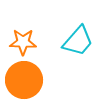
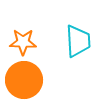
cyan trapezoid: rotated 44 degrees counterclockwise
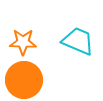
cyan trapezoid: rotated 64 degrees counterclockwise
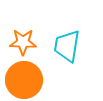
cyan trapezoid: moved 11 px left, 5 px down; rotated 104 degrees counterclockwise
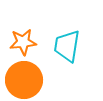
orange star: rotated 8 degrees counterclockwise
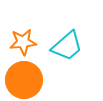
cyan trapezoid: rotated 140 degrees counterclockwise
